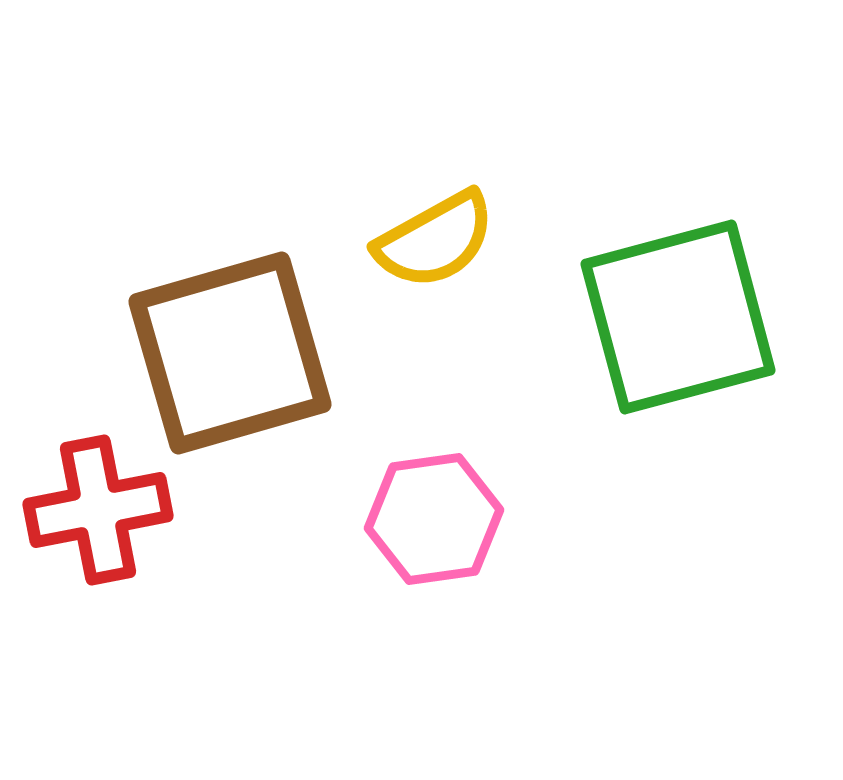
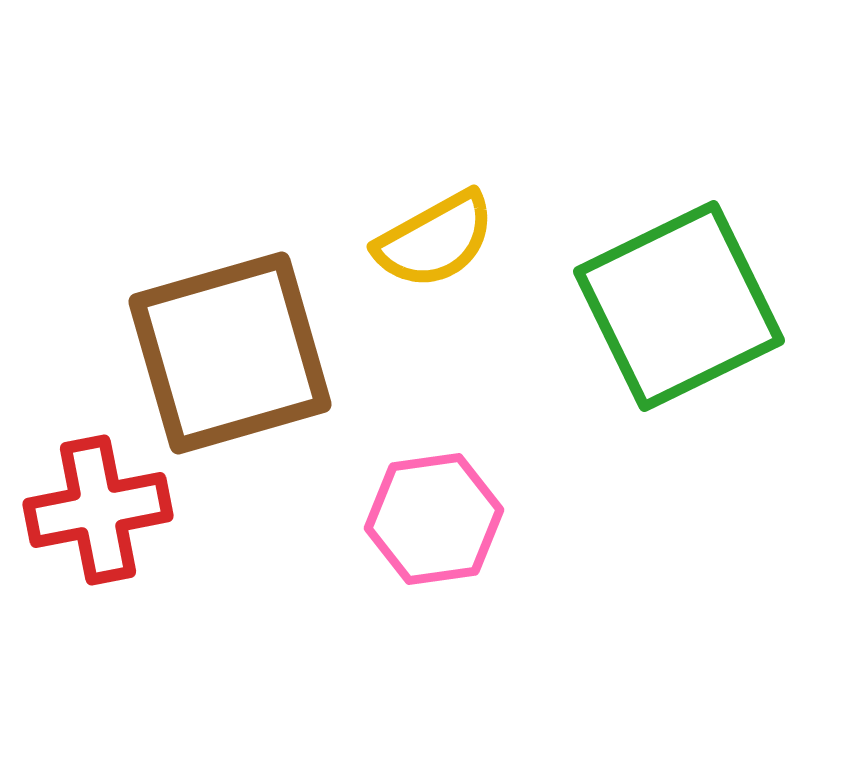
green square: moved 1 px right, 11 px up; rotated 11 degrees counterclockwise
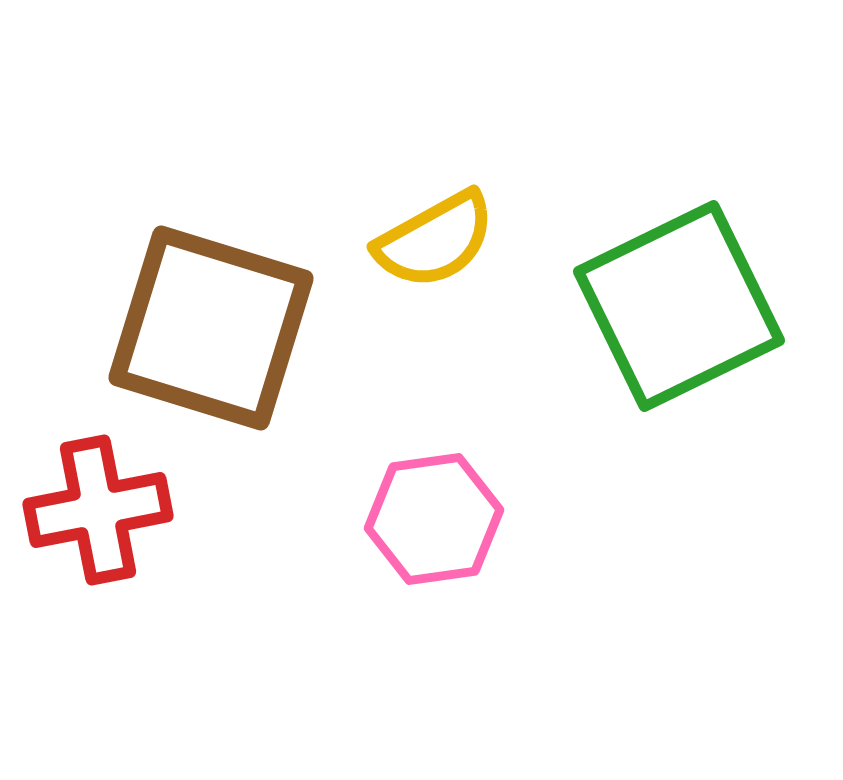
brown square: moved 19 px left, 25 px up; rotated 33 degrees clockwise
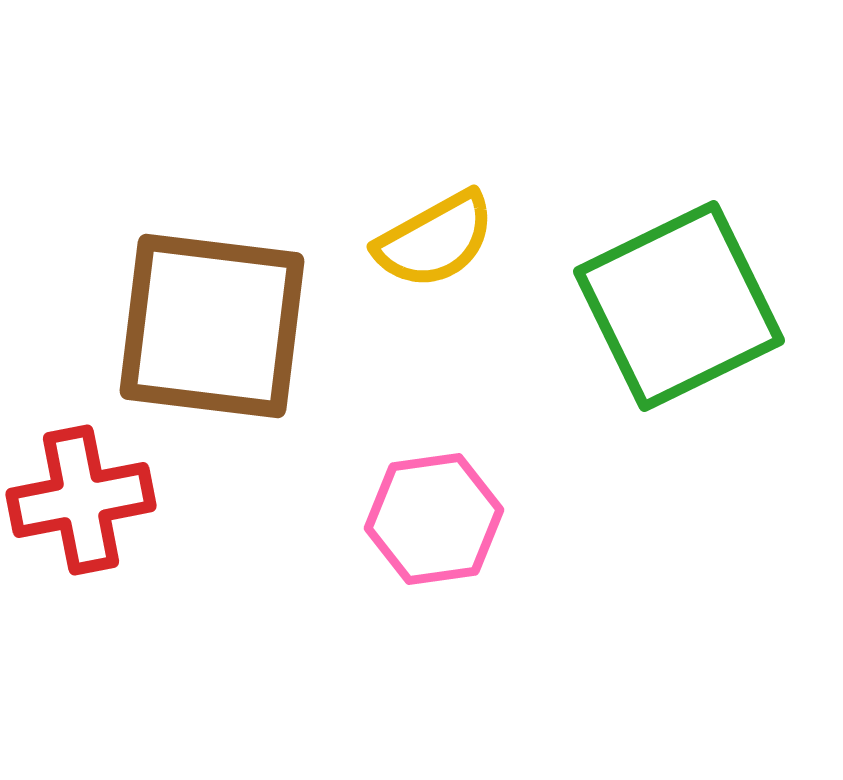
brown square: moved 1 px right, 2 px up; rotated 10 degrees counterclockwise
red cross: moved 17 px left, 10 px up
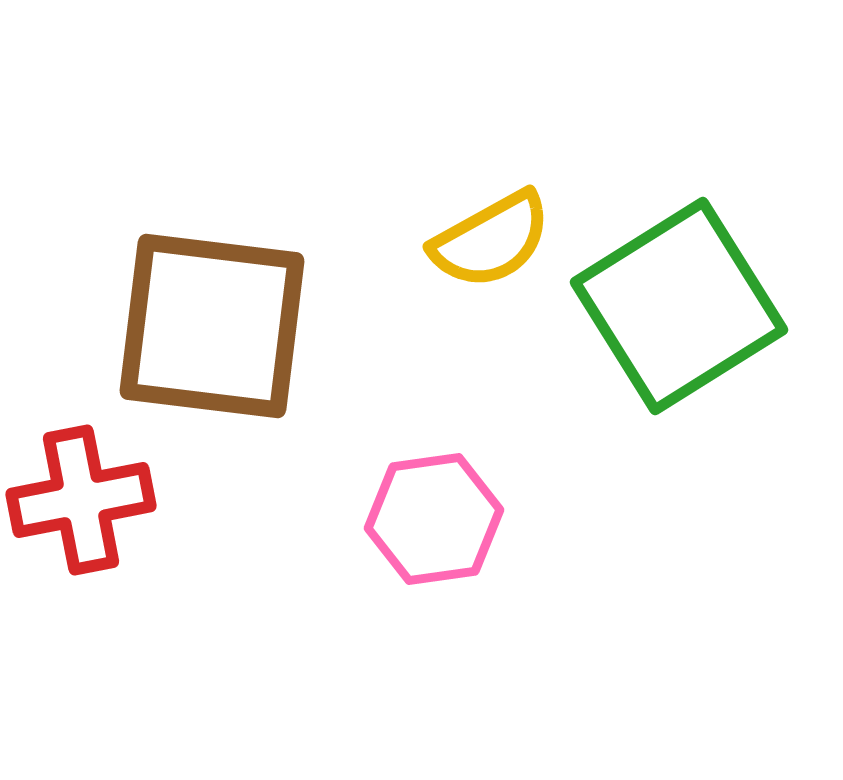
yellow semicircle: moved 56 px right
green square: rotated 6 degrees counterclockwise
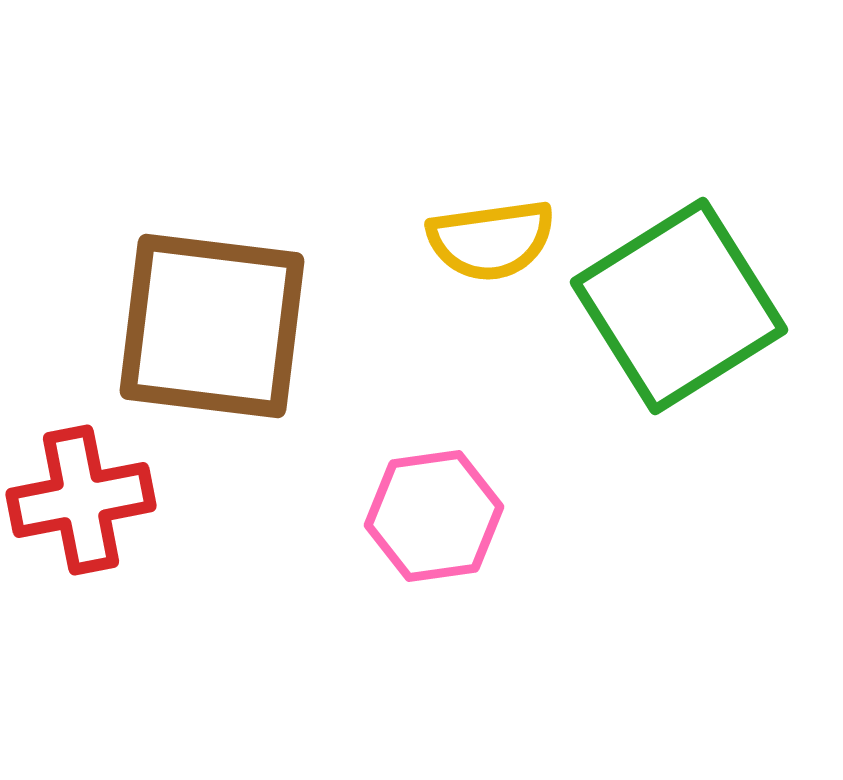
yellow semicircle: rotated 21 degrees clockwise
pink hexagon: moved 3 px up
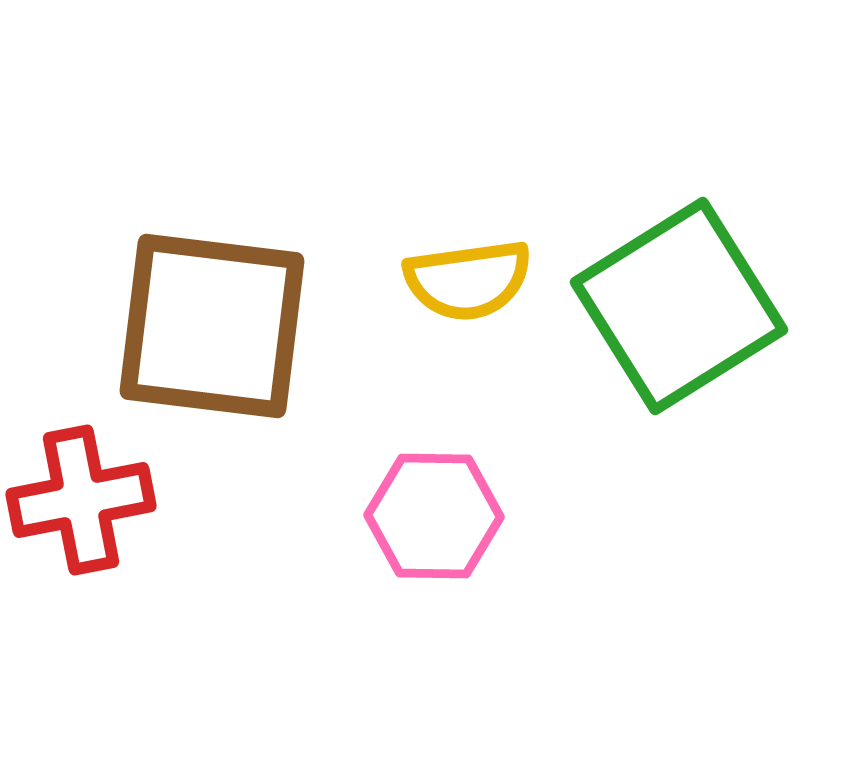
yellow semicircle: moved 23 px left, 40 px down
pink hexagon: rotated 9 degrees clockwise
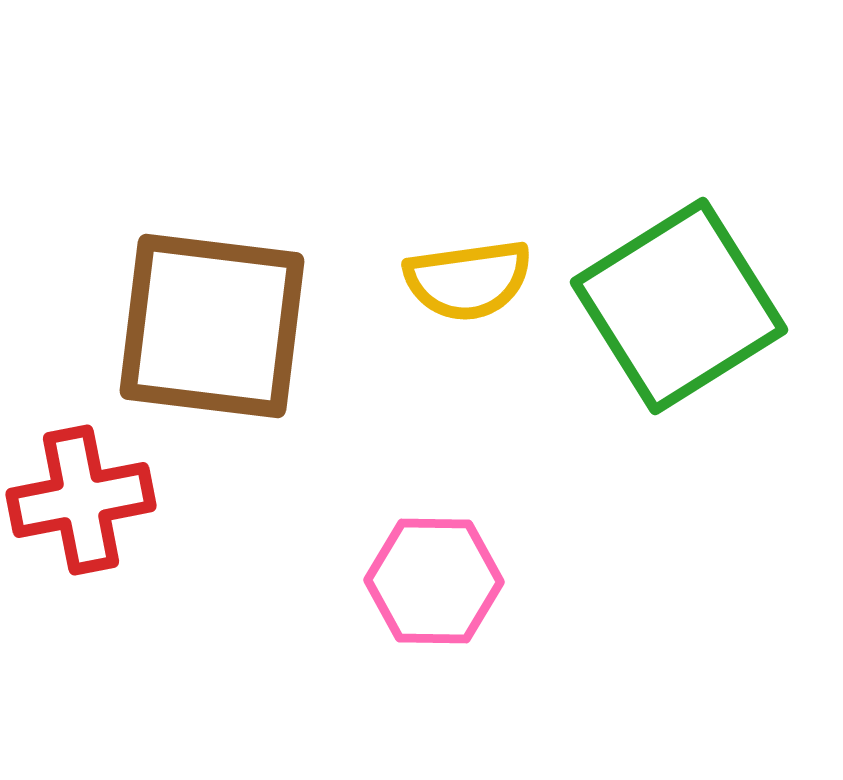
pink hexagon: moved 65 px down
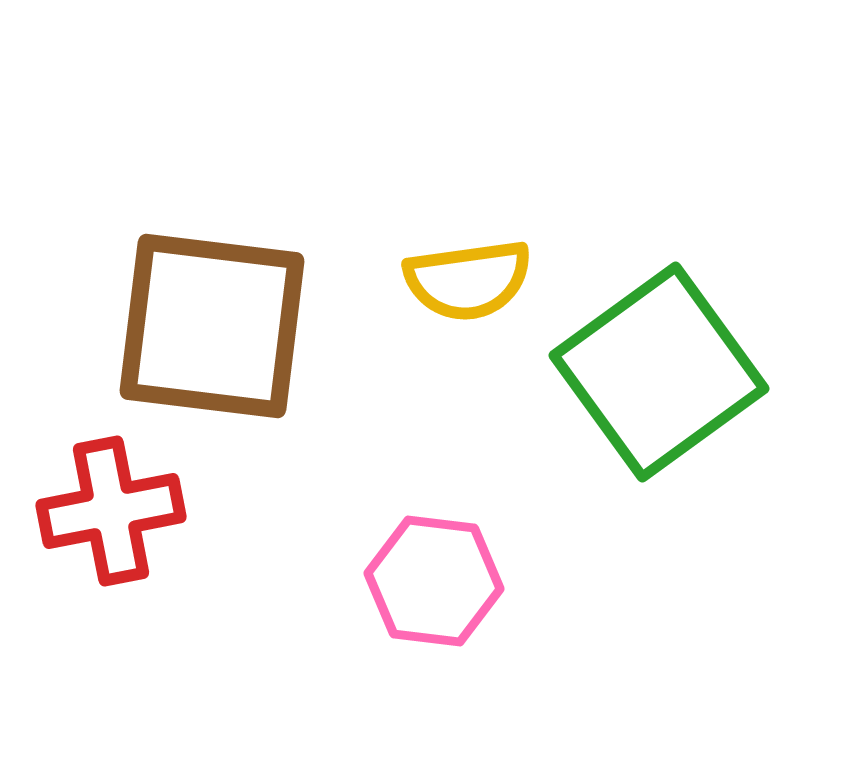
green square: moved 20 px left, 66 px down; rotated 4 degrees counterclockwise
red cross: moved 30 px right, 11 px down
pink hexagon: rotated 6 degrees clockwise
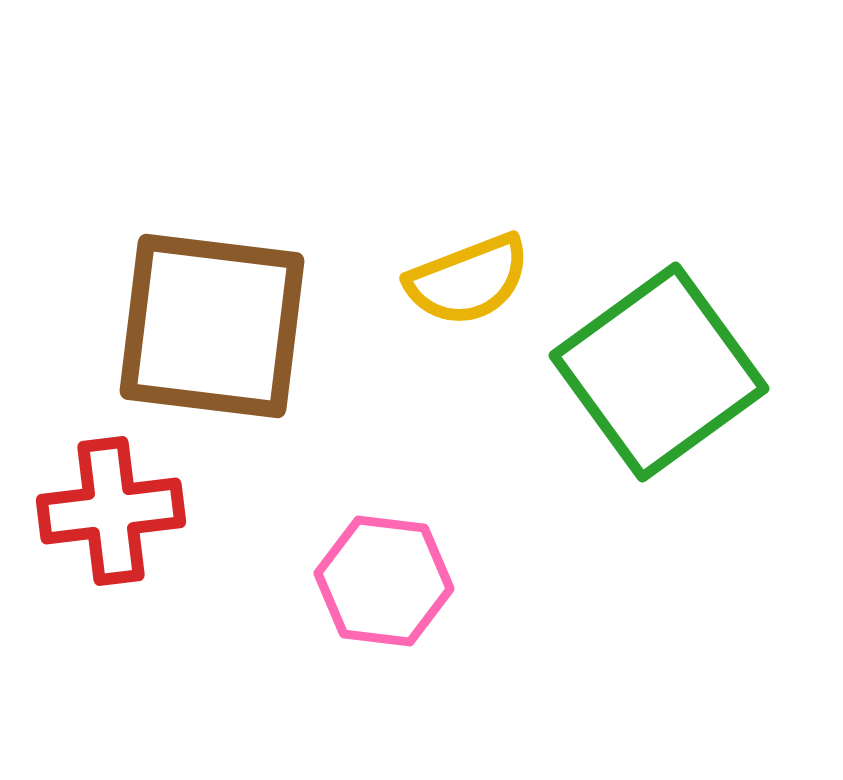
yellow semicircle: rotated 13 degrees counterclockwise
red cross: rotated 4 degrees clockwise
pink hexagon: moved 50 px left
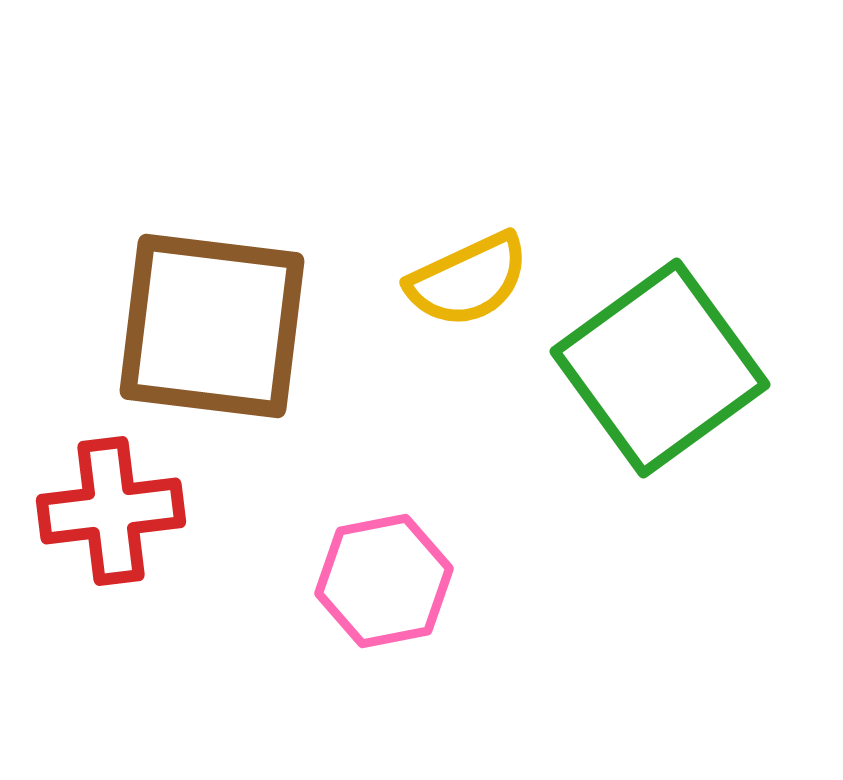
yellow semicircle: rotated 4 degrees counterclockwise
green square: moved 1 px right, 4 px up
pink hexagon: rotated 18 degrees counterclockwise
